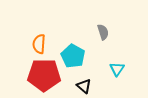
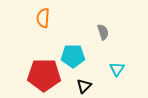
orange semicircle: moved 4 px right, 26 px up
cyan pentagon: rotated 30 degrees counterclockwise
black triangle: rotated 35 degrees clockwise
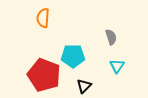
gray semicircle: moved 8 px right, 5 px down
cyan triangle: moved 3 px up
red pentagon: rotated 20 degrees clockwise
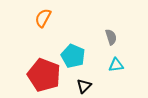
orange semicircle: rotated 24 degrees clockwise
cyan pentagon: rotated 25 degrees clockwise
cyan triangle: moved 1 px left, 1 px up; rotated 49 degrees clockwise
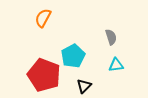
cyan pentagon: rotated 20 degrees clockwise
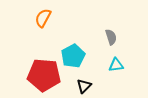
red pentagon: rotated 16 degrees counterclockwise
